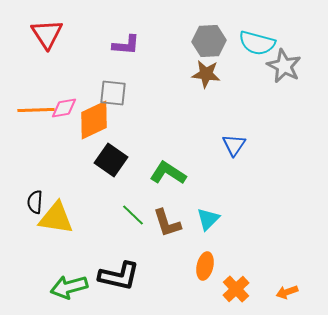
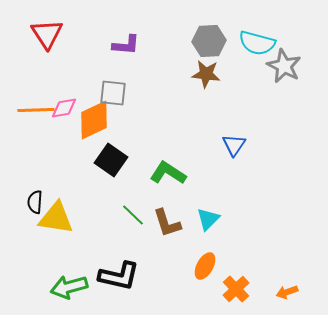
orange ellipse: rotated 16 degrees clockwise
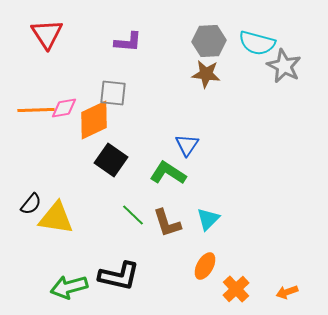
purple L-shape: moved 2 px right, 3 px up
blue triangle: moved 47 px left
black semicircle: moved 4 px left, 2 px down; rotated 145 degrees counterclockwise
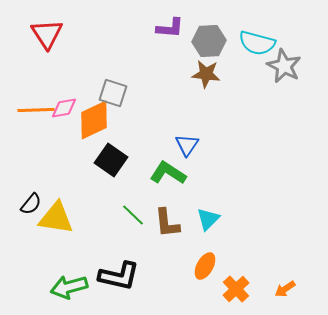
purple L-shape: moved 42 px right, 14 px up
gray square: rotated 12 degrees clockwise
brown L-shape: rotated 12 degrees clockwise
orange arrow: moved 2 px left, 3 px up; rotated 15 degrees counterclockwise
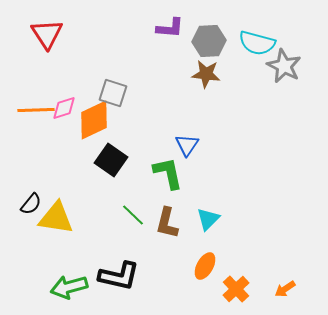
pink diamond: rotated 8 degrees counterclockwise
green L-shape: rotated 45 degrees clockwise
brown L-shape: rotated 20 degrees clockwise
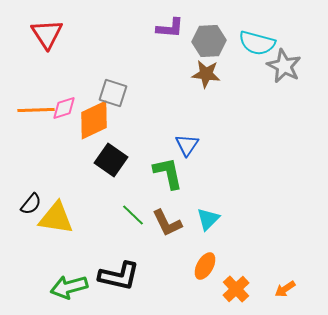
brown L-shape: rotated 40 degrees counterclockwise
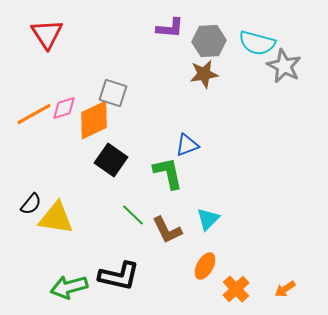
brown star: moved 2 px left; rotated 16 degrees counterclockwise
orange line: moved 2 px left, 4 px down; rotated 27 degrees counterclockwise
blue triangle: rotated 35 degrees clockwise
brown L-shape: moved 7 px down
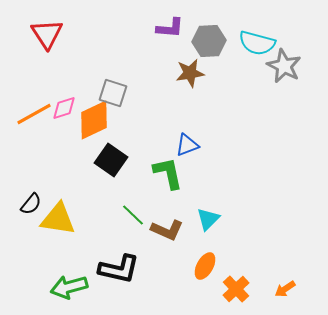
brown star: moved 14 px left, 1 px up
yellow triangle: moved 2 px right, 1 px down
brown L-shape: rotated 40 degrees counterclockwise
black L-shape: moved 7 px up
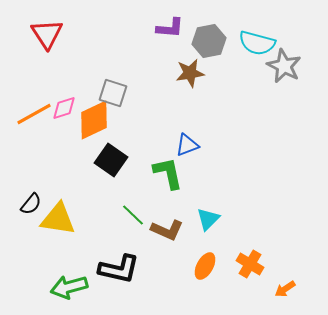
gray hexagon: rotated 8 degrees counterclockwise
orange cross: moved 14 px right, 25 px up; rotated 16 degrees counterclockwise
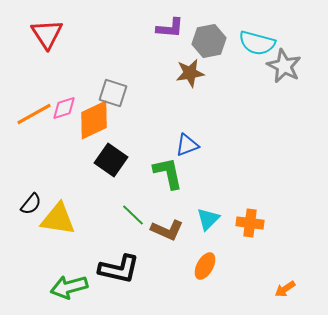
orange cross: moved 41 px up; rotated 24 degrees counterclockwise
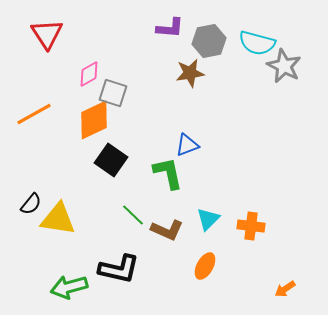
pink diamond: moved 25 px right, 34 px up; rotated 12 degrees counterclockwise
orange cross: moved 1 px right, 3 px down
